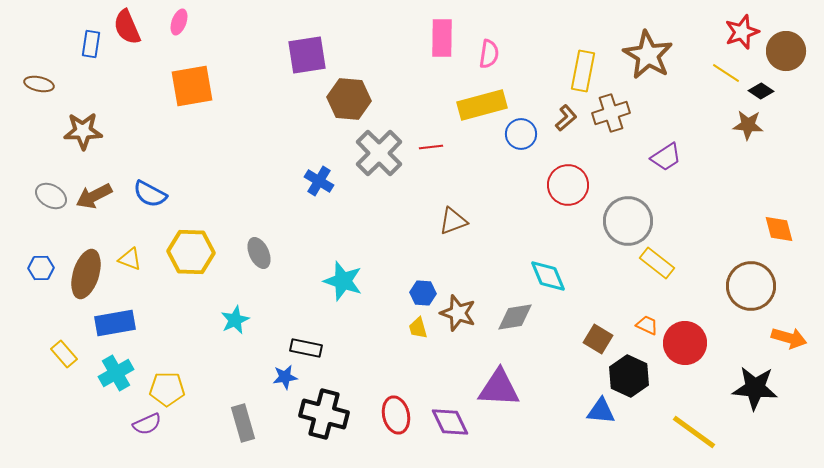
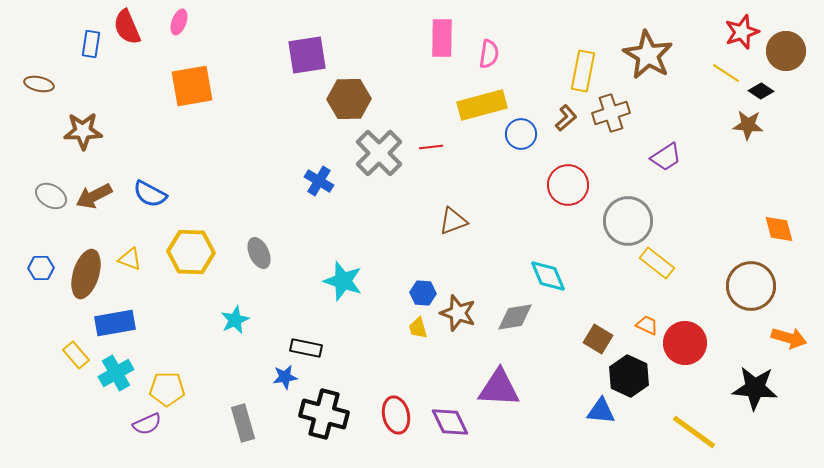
brown hexagon at (349, 99): rotated 6 degrees counterclockwise
yellow rectangle at (64, 354): moved 12 px right, 1 px down
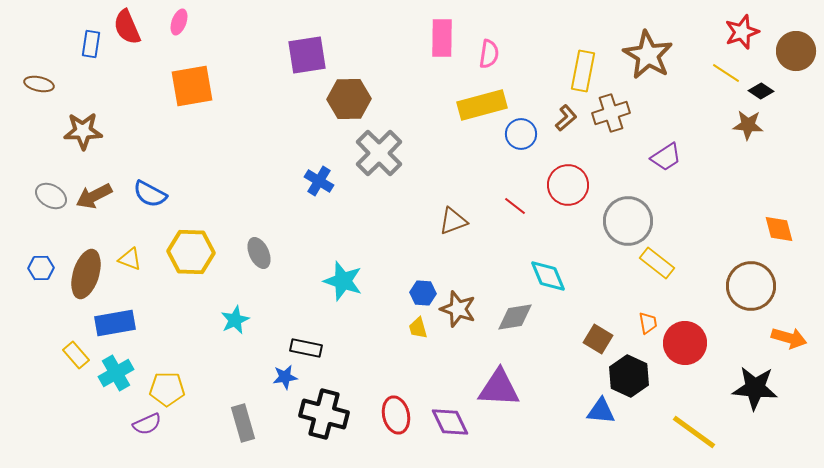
brown circle at (786, 51): moved 10 px right
red line at (431, 147): moved 84 px right, 59 px down; rotated 45 degrees clockwise
brown star at (458, 313): moved 4 px up
orange trapezoid at (647, 325): moved 1 px right, 2 px up; rotated 55 degrees clockwise
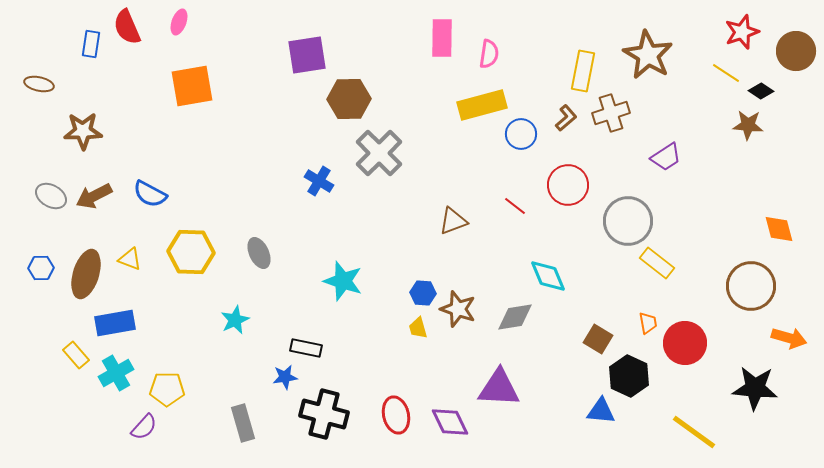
purple semicircle at (147, 424): moved 3 px left, 3 px down; rotated 24 degrees counterclockwise
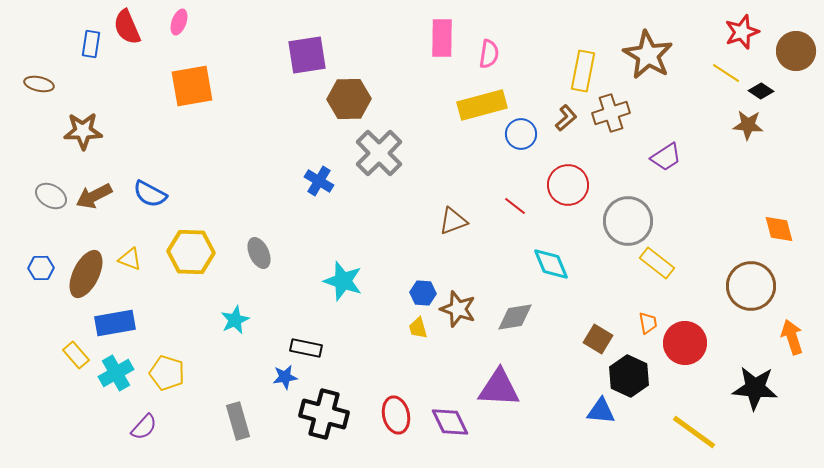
brown ellipse at (86, 274): rotated 9 degrees clockwise
cyan diamond at (548, 276): moved 3 px right, 12 px up
orange arrow at (789, 338): moved 3 px right, 1 px up; rotated 124 degrees counterclockwise
yellow pentagon at (167, 389): moved 16 px up; rotated 16 degrees clockwise
gray rectangle at (243, 423): moved 5 px left, 2 px up
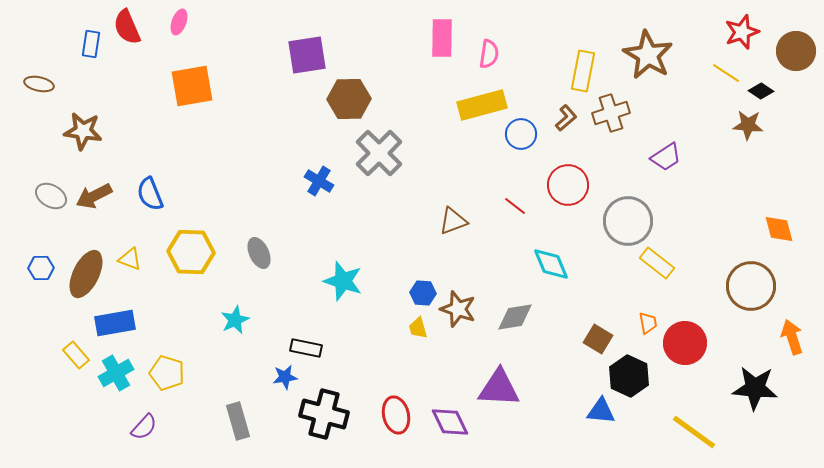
brown star at (83, 131): rotated 9 degrees clockwise
blue semicircle at (150, 194): rotated 40 degrees clockwise
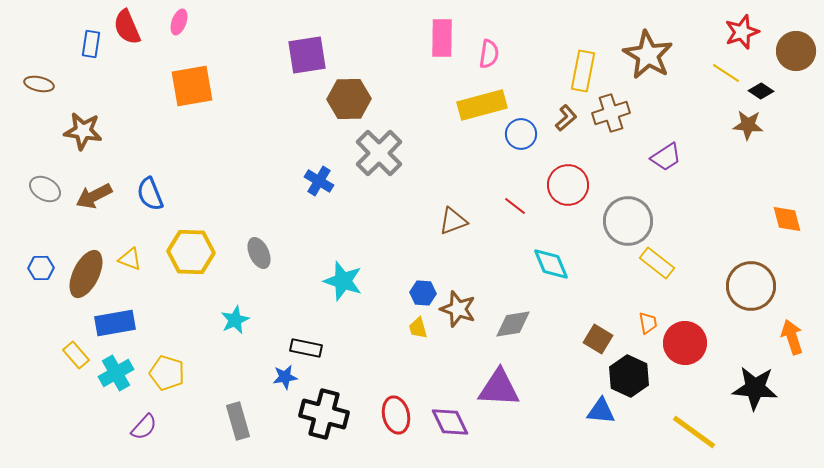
gray ellipse at (51, 196): moved 6 px left, 7 px up
orange diamond at (779, 229): moved 8 px right, 10 px up
gray diamond at (515, 317): moved 2 px left, 7 px down
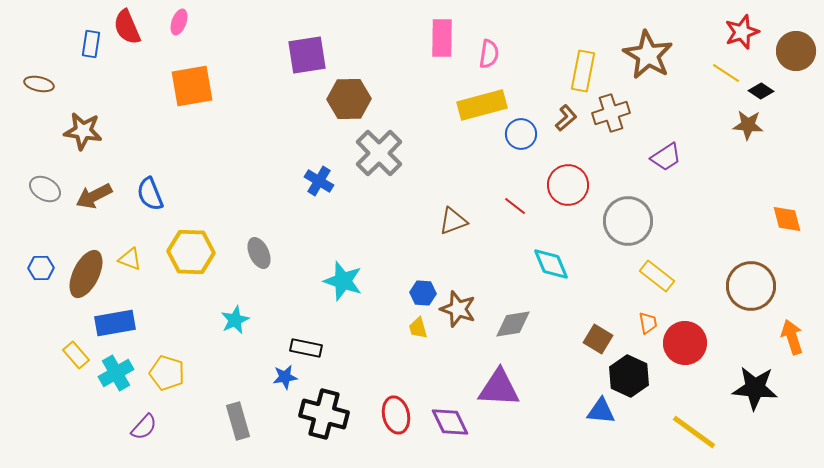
yellow rectangle at (657, 263): moved 13 px down
